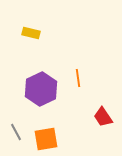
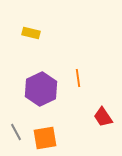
orange square: moved 1 px left, 1 px up
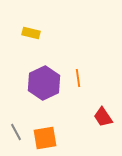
purple hexagon: moved 3 px right, 6 px up
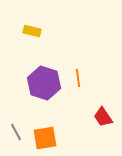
yellow rectangle: moved 1 px right, 2 px up
purple hexagon: rotated 16 degrees counterclockwise
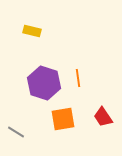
gray line: rotated 30 degrees counterclockwise
orange square: moved 18 px right, 19 px up
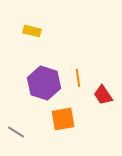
red trapezoid: moved 22 px up
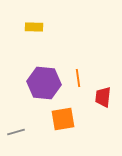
yellow rectangle: moved 2 px right, 4 px up; rotated 12 degrees counterclockwise
purple hexagon: rotated 12 degrees counterclockwise
red trapezoid: moved 2 px down; rotated 40 degrees clockwise
gray line: rotated 48 degrees counterclockwise
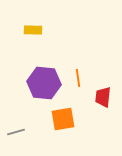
yellow rectangle: moved 1 px left, 3 px down
